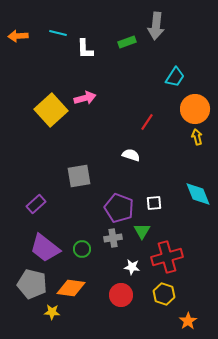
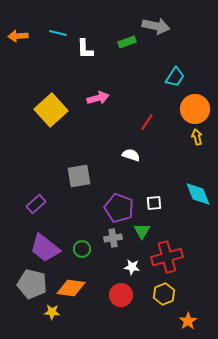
gray arrow: rotated 84 degrees counterclockwise
pink arrow: moved 13 px right
yellow hexagon: rotated 20 degrees clockwise
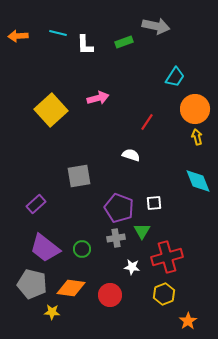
green rectangle: moved 3 px left
white L-shape: moved 4 px up
cyan diamond: moved 13 px up
gray cross: moved 3 px right
red circle: moved 11 px left
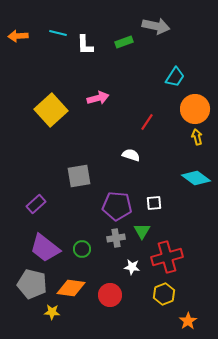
cyan diamond: moved 2 px left, 3 px up; rotated 32 degrees counterclockwise
purple pentagon: moved 2 px left, 2 px up; rotated 16 degrees counterclockwise
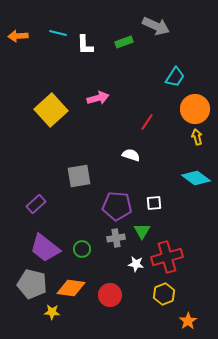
gray arrow: rotated 12 degrees clockwise
white star: moved 4 px right, 3 px up
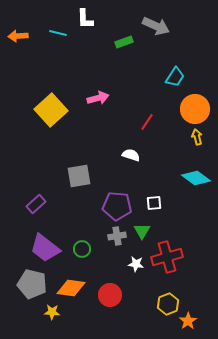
white L-shape: moved 26 px up
gray cross: moved 1 px right, 2 px up
yellow hexagon: moved 4 px right, 10 px down
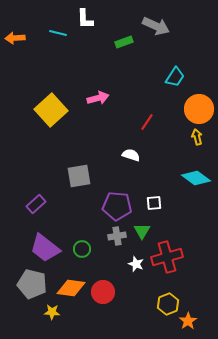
orange arrow: moved 3 px left, 2 px down
orange circle: moved 4 px right
white star: rotated 14 degrees clockwise
red circle: moved 7 px left, 3 px up
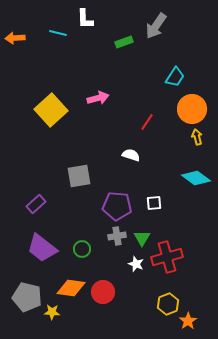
gray arrow: rotated 100 degrees clockwise
orange circle: moved 7 px left
green triangle: moved 7 px down
purple trapezoid: moved 3 px left
gray pentagon: moved 5 px left, 13 px down
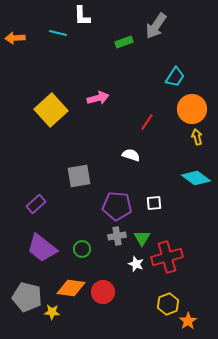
white L-shape: moved 3 px left, 3 px up
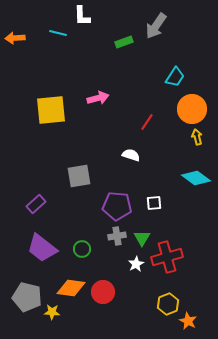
yellow square: rotated 36 degrees clockwise
white star: rotated 21 degrees clockwise
orange star: rotated 12 degrees counterclockwise
